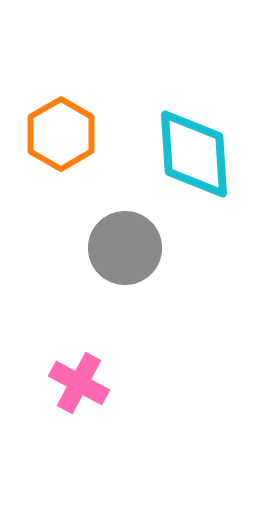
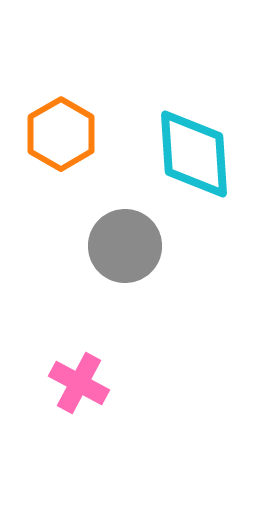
gray circle: moved 2 px up
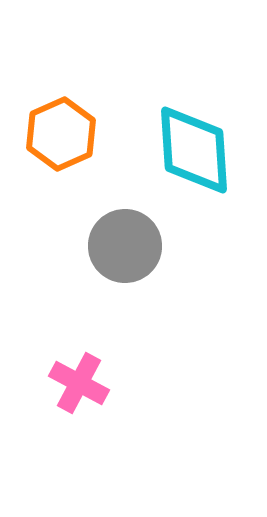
orange hexagon: rotated 6 degrees clockwise
cyan diamond: moved 4 px up
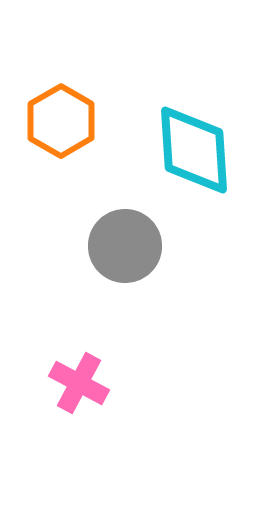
orange hexagon: moved 13 px up; rotated 6 degrees counterclockwise
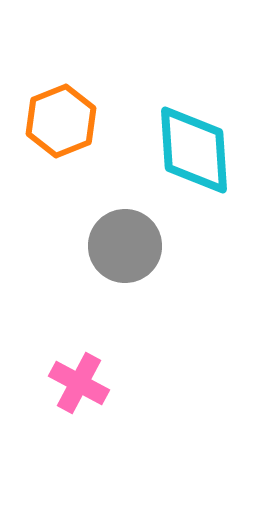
orange hexagon: rotated 8 degrees clockwise
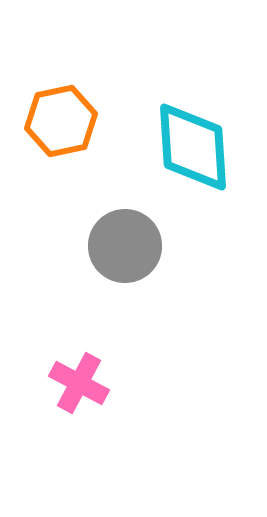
orange hexagon: rotated 10 degrees clockwise
cyan diamond: moved 1 px left, 3 px up
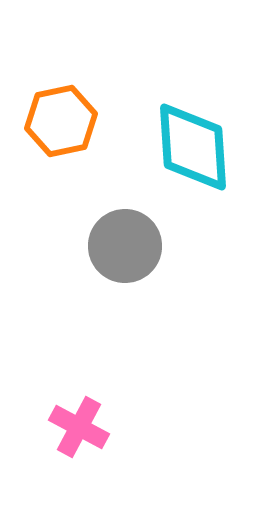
pink cross: moved 44 px down
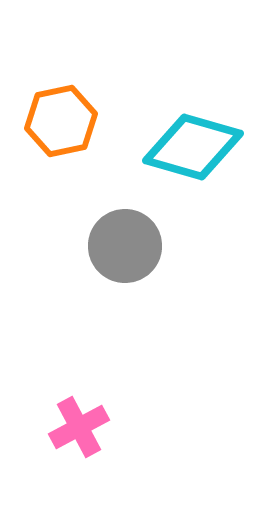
cyan diamond: rotated 70 degrees counterclockwise
pink cross: rotated 34 degrees clockwise
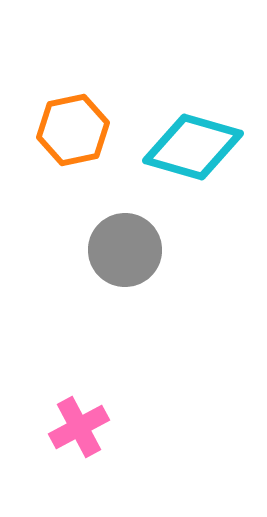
orange hexagon: moved 12 px right, 9 px down
gray circle: moved 4 px down
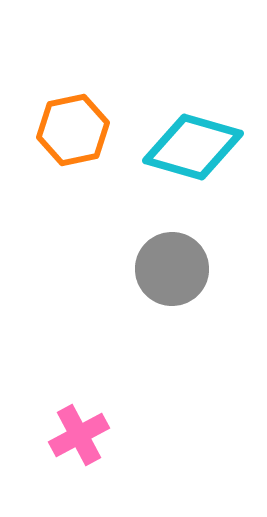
gray circle: moved 47 px right, 19 px down
pink cross: moved 8 px down
